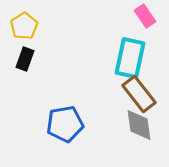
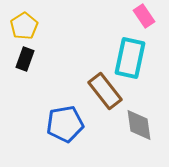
pink rectangle: moved 1 px left
brown rectangle: moved 34 px left, 3 px up
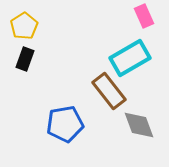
pink rectangle: rotated 10 degrees clockwise
cyan rectangle: rotated 48 degrees clockwise
brown rectangle: moved 4 px right
gray diamond: rotated 12 degrees counterclockwise
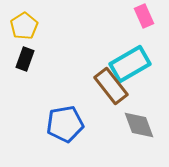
cyan rectangle: moved 6 px down
brown rectangle: moved 2 px right, 5 px up
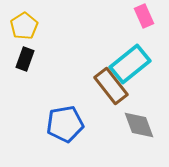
cyan rectangle: rotated 9 degrees counterclockwise
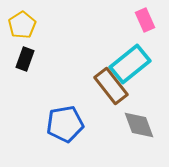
pink rectangle: moved 1 px right, 4 px down
yellow pentagon: moved 2 px left, 1 px up
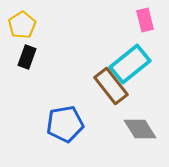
pink rectangle: rotated 10 degrees clockwise
black rectangle: moved 2 px right, 2 px up
gray diamond: moved 1 px right, 4 px down; rotated 12 degrees counterclockwise
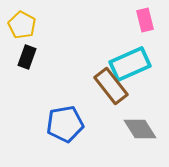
yellow pentagon: rotated 12 degrees counterclockwise
cyan rectangle: rotated 15 degrees clockwise
